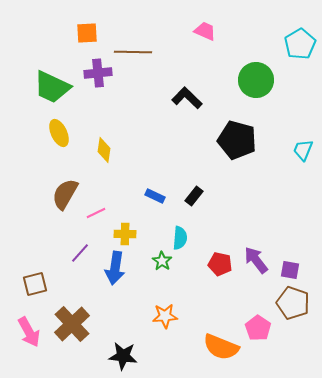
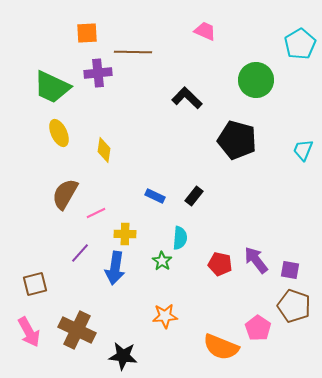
brown pentagon: moved 1 px right, 3 px down
brown cross: moved 5 px right, 6 px down; rotated 21 degrees counterclockwise
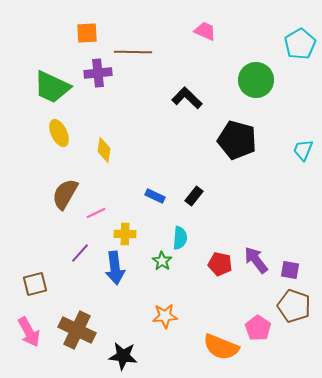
blue arrow: rotated 16 degrees counterclockwise
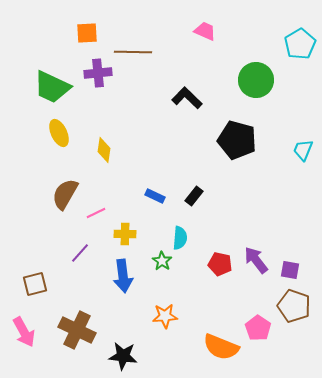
blue arrow: moved 8 px right, 8 px down
pink arrow: moved 5 px left
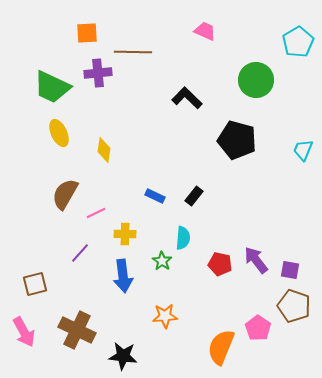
cyan pentagon: moved 2 px left, 2 px up
cyan semicircle: moved 3 px right
orange semicircle: rotated 90 degrees clockwise
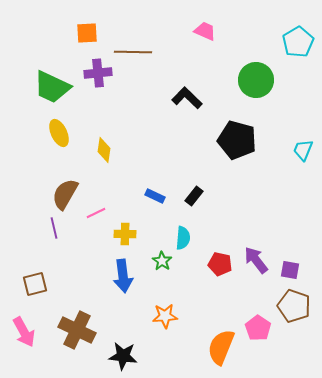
purple line: moved 26 px left, 25 px up; rotated 55 degrees counterclockwise
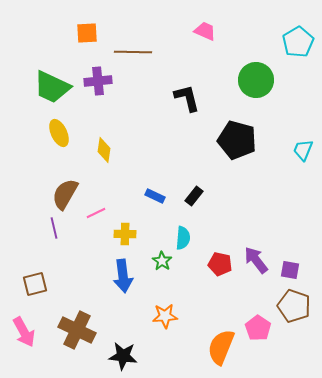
purple cross: moved 8 px down
black L-shape: rotated 32 degrees clockwise
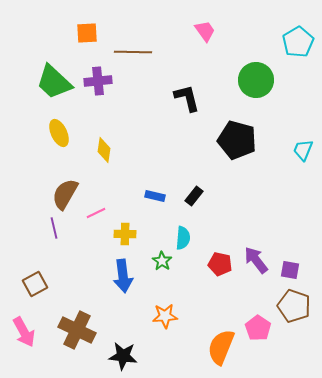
pink trapezoid: rotated 30 degrees clockwise
green trapezoid: moved 2 px right, 5 px up; rotated 18 degrees clockwise
blue rectangle: rotated 12 degrees counterclockwise
brown square: rotated 15 degrees counterclockwise
